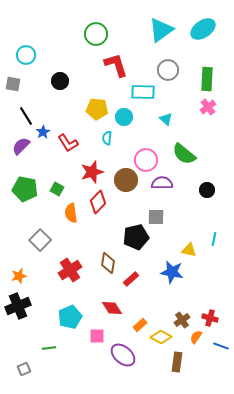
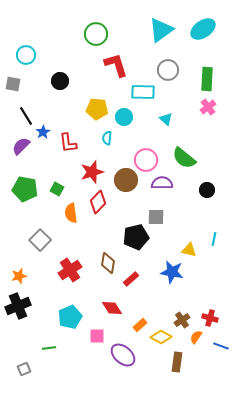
red L-shape at (68, 143): rotated 25 degrees clockwise
green semicircle at (184, 154): moved 4 px down
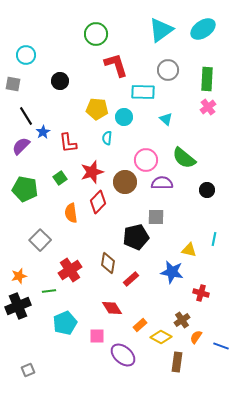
brown circle at (126, 180): moved 1 px left, 2 px down
green square at (57, 189): moved 3 px right, 11 px up; rotated 24 degrees clockwise
cyan pentagon at (70, 317): moved 5 px left, 6 px down
red cross at (210, 318): moved 9 px left, 25 px up
green line at (49, 348): moved 57 px up
gray square at (24, 369): moved 4 px right, 1 px down
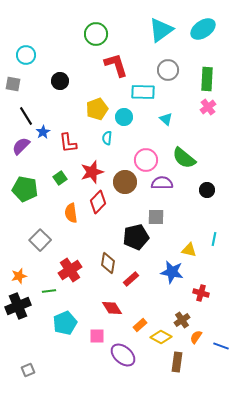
yellow pentagon at (97, 109): rotated 25 degrees counterclockwise
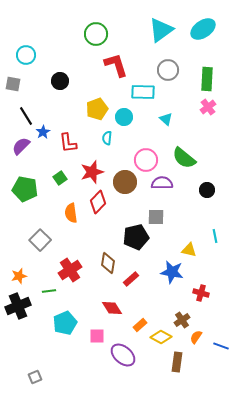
cyan line at (214, 239): moved 1 px right, 3 px up; rotated 24 degrees counterclockwise
gray square at (28, 370): moved 7 px right, 7 px down
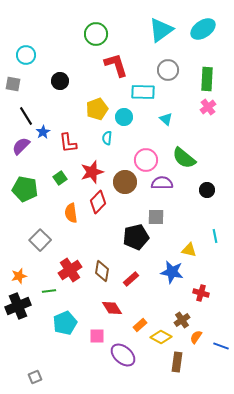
brown diamond at (108, 263): moved 6 px left, 8 px down
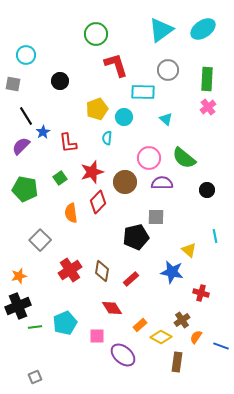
pink circle at (146, 160): moved 3 px right, 2 px up
yellow triangle at (189, 250): rotated 28 degrees clockwise
green line at (49, 291): moved 14 px left, 36 px down
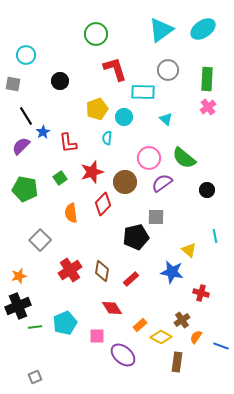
red L-shape at (116, 65): moved 1 px left, 4 px down
purple semicircle at (162, 183): rotated 35 degrees counterclockwise
red diamond at (98, 202): moved 5 px right, 2 px down
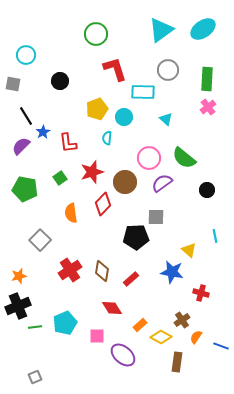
black pentagon at (136, 237): rotated 10 degrees clockwise
